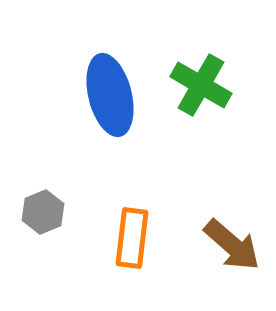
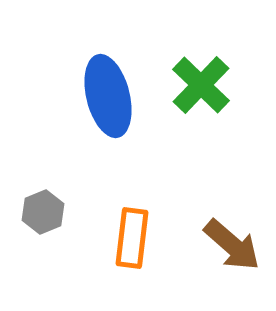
green cross: rotated 14 degrees clockwise
blue ellipse: moved 2 px left, 1 px down
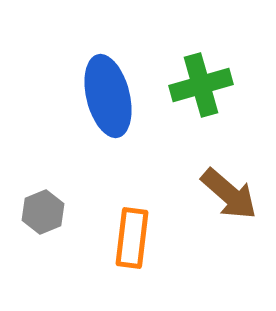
green cross: rotated 30 degrees clockwise
brown arrow: moved 3 px left, 51 px up
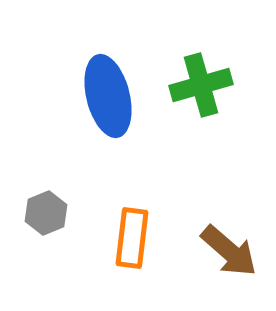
brown arrow: moved 57 px down
gray hexagon: moved 3 px right, 1 px down
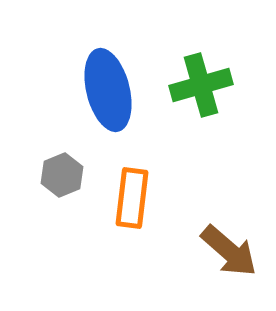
blue ellipse: moved 6 px up
gray hexagon: moved 16 px right, 38 px up
orange rectangle: moved 40 px up
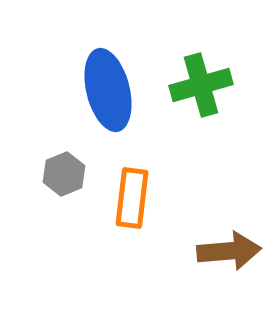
gray hexagon: moved 2 px right, 1 px up
brown arrow: rotated 46 degrees counterclockwise
